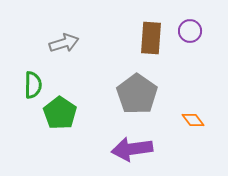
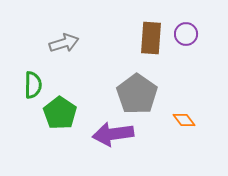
purple circle: moved 4 px left, 3 px down
orange diamond: moved 9 px left
purple arrow: moved 19 px left, 15 px up
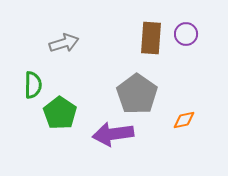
orange diamond: rotated 65 degrees counterclockwise
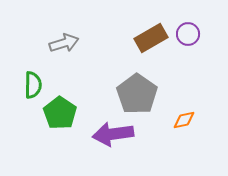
purple circle: moved 2 px right
brown rectangle: rotated 56 degrees clockwise
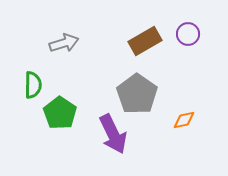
brown rectangle: moved 6 px left, 3 px down
purple arrow: rotated 108 degrees counterclockwise
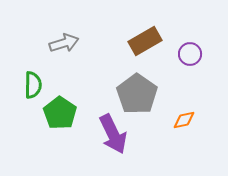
purple circle: moved 2 px right, 20 px down
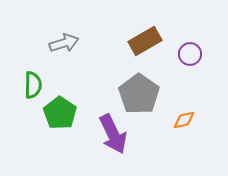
gray pentagon: moved 2 px right
